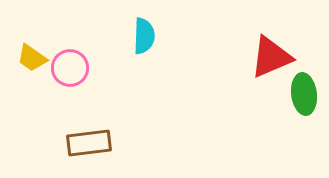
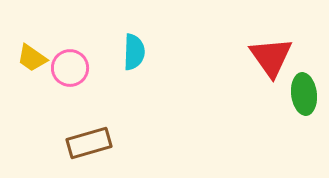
cyan semicircle: moved 10 px left, 16 px down
red triangle: rotated 42 degrees counterclockwise
brown rectangle: rotated 9 degrees counterclockwise
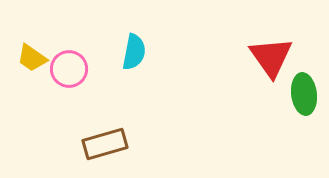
cyan semicircle: rotated 9 degrees clockwise
pink circle: moved 1 px left, 1 px down
brown rectangle: moved 16 px right, 1 px down
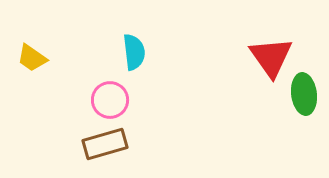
cyan semicircle: rotated 18 degrees counterclockwise
pink circle: moved 41 px right, 31 px down
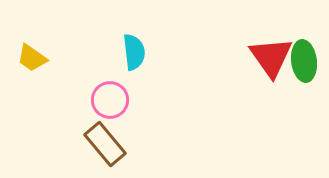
green ellipse: moved 33 px up
brown rectangle: rotated 66 degrees clockwise
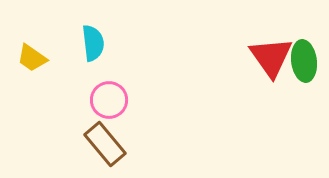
cyan semicircle: moved 41 px left, 9 px up
pink circle: moved 1 px left
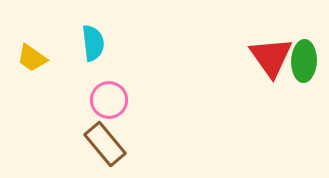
green ellipse: rotated 9 degrees clockwise
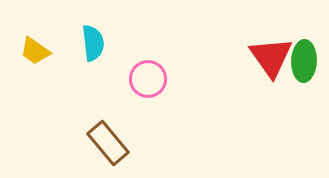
yellow trapezoid: moved 3 px right, 7 px up
pink circle: moved 39 px right, 21 px up
brown rectangle: moved 3 px right, 1 px up
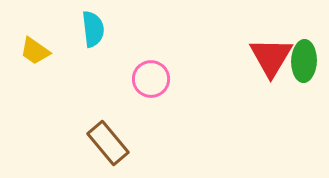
cyan semicircle: moved 14 px up
red triangle: rotated 6 degrees clockwise
pink circle: moved 3 px right
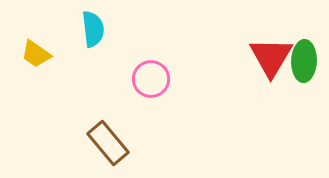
yellow trapezoid: moved 1 px right, 3 px down
